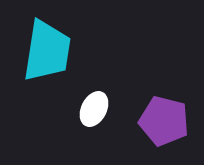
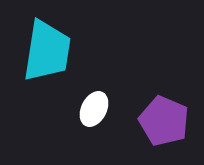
purple pentagon: rotated 9 degrees clockwise
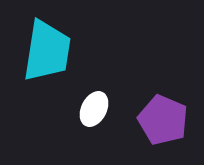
purple pentagon: moved 1 px left, 1 px up
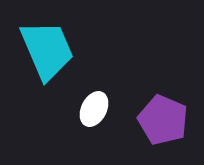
cyan trapezoid: moved 1 px up; rotated 32 degrees counterclockwise
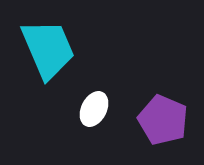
cyan trapezoid: moved 1 px right, 1 px up
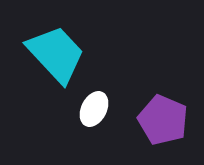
cyan trapezoid: moved 8 px right, 5 px down; rotated 20 degrees counterclockwise
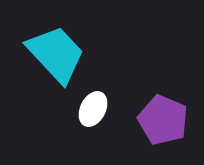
white ellipse: moved 1 px left
